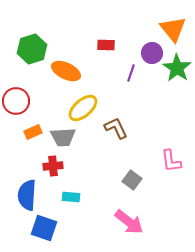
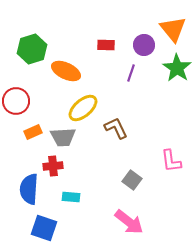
purple circle: moved 8 px left, 8 px up
blue semicircle: moved 2 px right, 6 px up
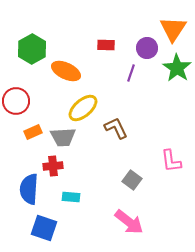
orange triangle: rotated 12 degrees clockwise
purple circle: moved 3 px right, 3 px down
green hexagon: rotated 12 degrees counterclockwise
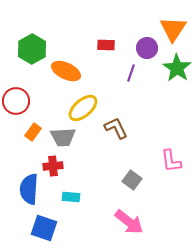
orange rectangle: rotated 30 degrees counterclockwise
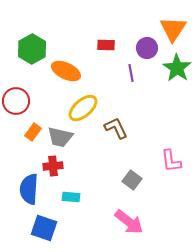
purple line: rotated 30 degrees counterclockwise
gray trapezoid: moved 3 px left; rotated 16 degrees clockwise
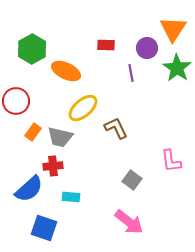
blue semicircle: rotated 136 degrees counterclockwise
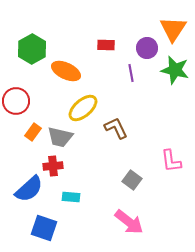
green star: moved 2 px left, 2 px down; rotated 20 degrees counterclockwise
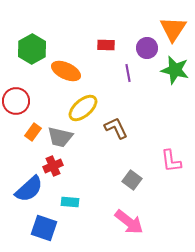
purple line: moved 3 px left
red cross: rotated 18 degrees counterclockwise
cyan rectangle: moved 1 px left, 5 px down
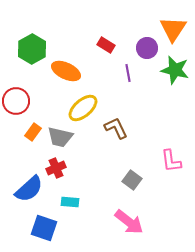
red rectangle: rotated 30 degrees clockwise
red cross: moved 3 px right, 2 px down
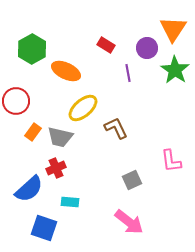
green star: rotated 20 degrees clockwise
gray square: rotated 30 degrees clockwise
